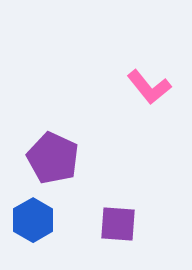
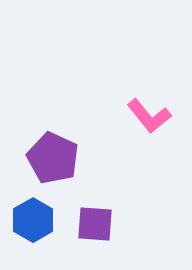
pink L-shape: moved 29 px down
purple square: moved 23 px left
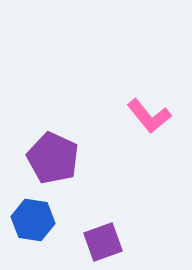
blue hexagon: rotated 21 degrees counterclockwise
purple square: moved 8 px right, 18 px down; rotated 24 degrees counterclockwise
